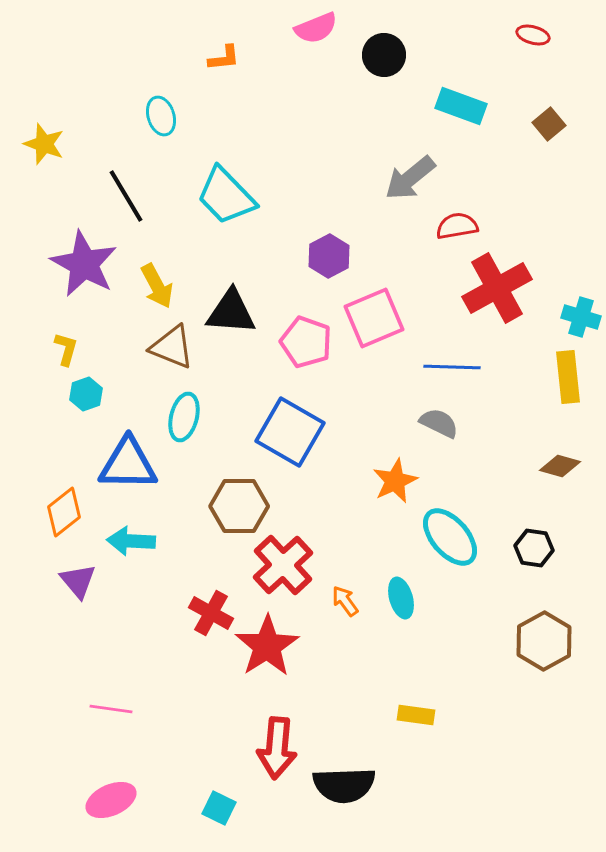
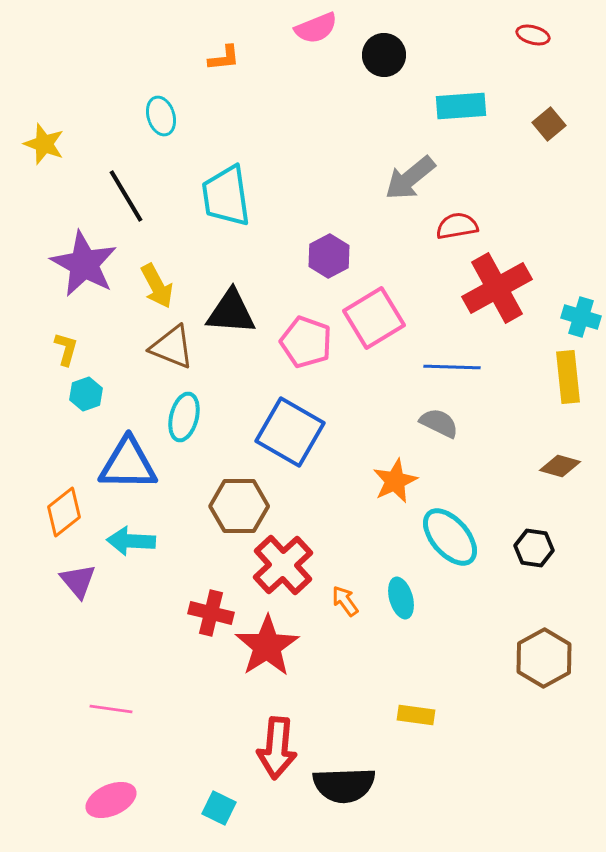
cyan rectangle at (461, 106): rotated 24 degrees counterclockwise
cyan trapezoid at (226, 196): rotated 36 degrees clockwise
pink square at (374, 318): rotated 8 degrees counterclockwise
red cross at (211, 613): rotated 15 degrees counterclockwise
brown hexagon at (544, 641): moved 17 px down
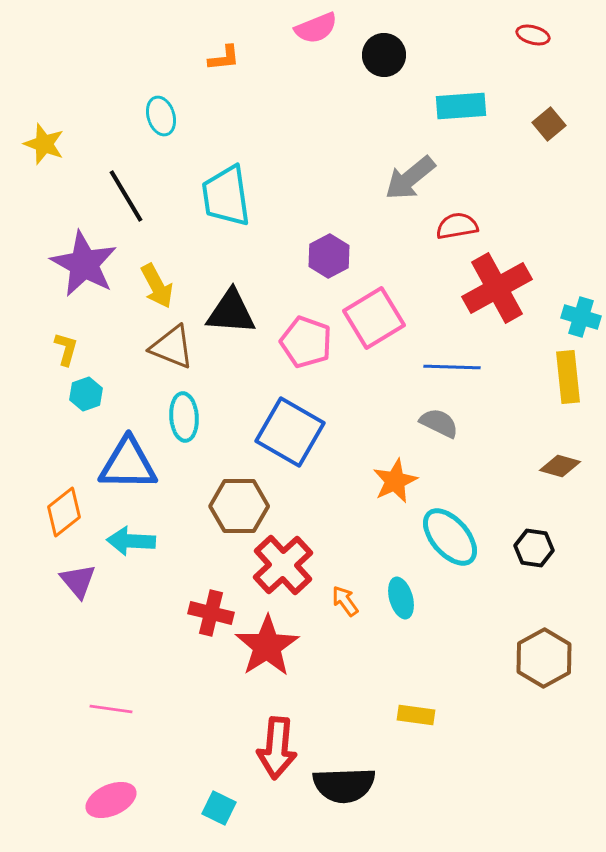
cyan ellipse at (184, 417): rotated 18 degrees counterclockwise
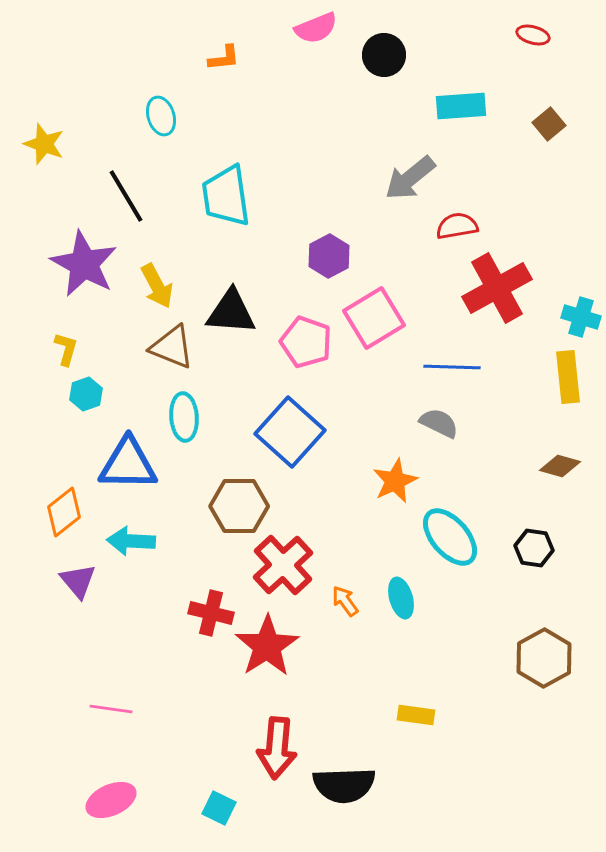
blue square at (290, 432): rotated 12 degrees clockwise
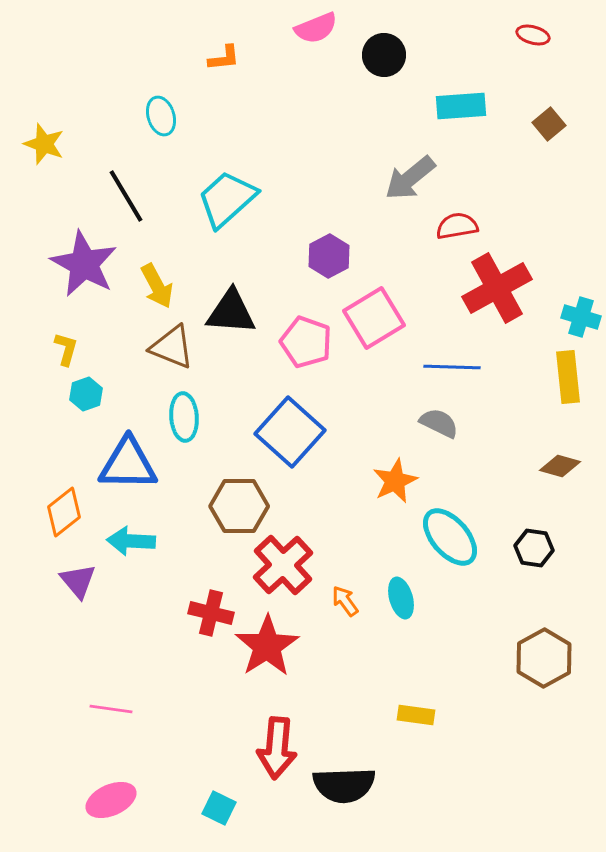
cyan trapezoid at (226, 196): moved 1 px right, 3 px down; rotated 56 degrees clockwise
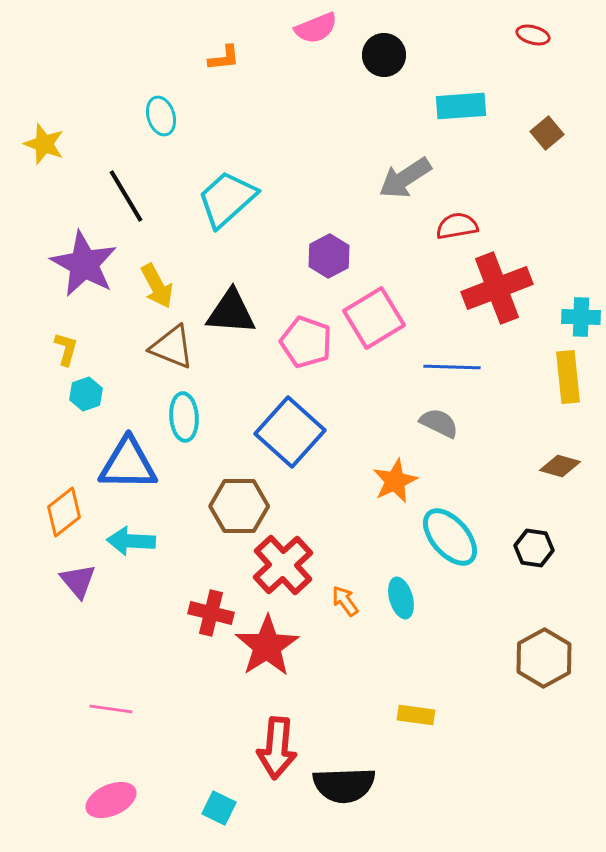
brown square at (549, 124): moved 2 px left, 9 px down
gray arrow at (410, 178): moved 5 px left; rotated 6 degrees clockwise
red cross at (497, 288): rotated 8 degrees clockwise
cyan cross at (581, 317): rotated 15 degrees counterclockwise
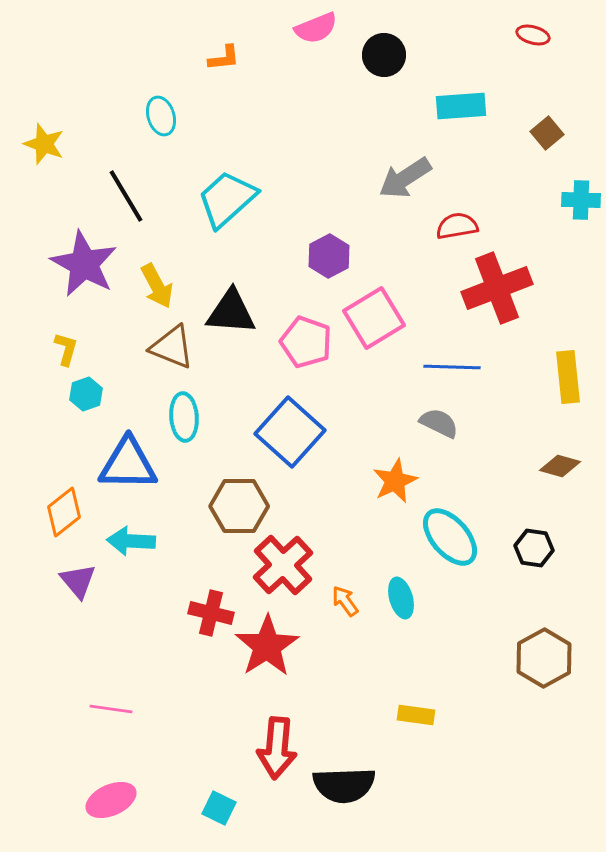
cyan cross at (581, 317): moved 117 px up
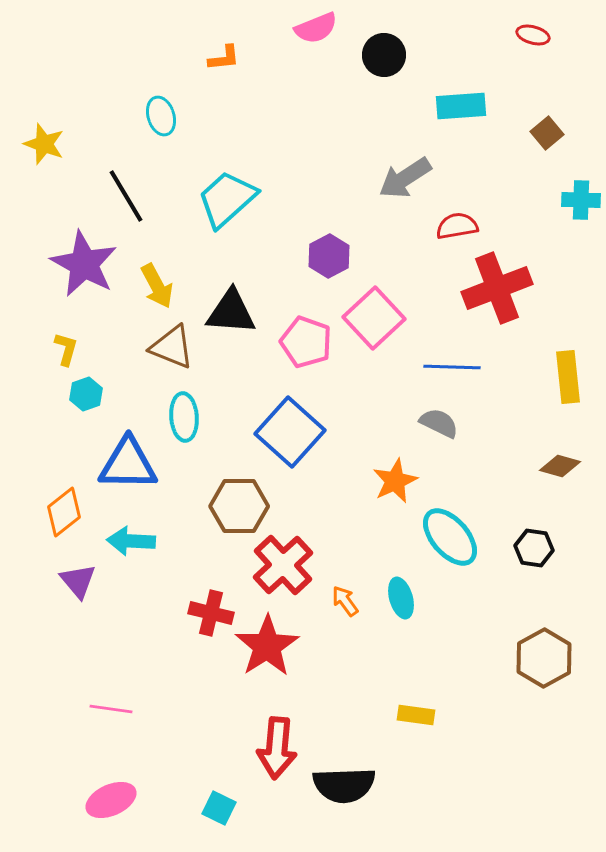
pink square at (374, 318): rotated 12 degrees counterclockwise
